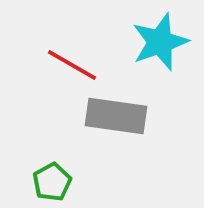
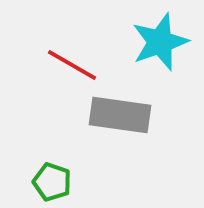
gray rectangle: moved 4 px right, 1 px up
green pentagon: rotated 24 degrees counterclockwise
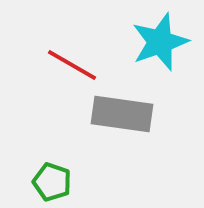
gray rectangle: moved 2 px right, 1 px up
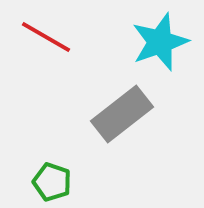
red line: moved 26 px left, 28 px up
gray rectangle: rotated 46 degrees counterclockwise
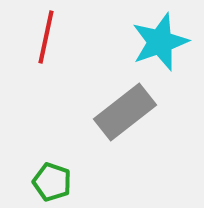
red line: rotated 72 degrees clockwise
gray rectangle: moved 3 px right, 2 px up
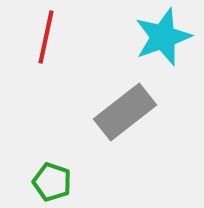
cyan star: moved 3 px right, 5 px up
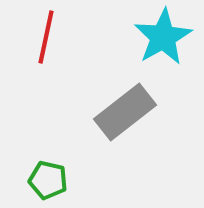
cyan star: rotated 10 degrees counterclockwise
green pentagon: moved 4 px left, 2 px up; rotated 6 degrees counterclockwise
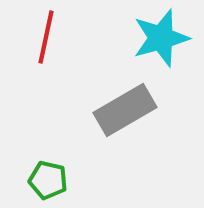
cyan star: moved 2 px left, 1 px down; rotated 14 degrees clockwise
gray rectangle: moved 2 px up; rotated 8 degrees clockwise
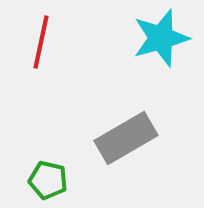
red line: moved 5 px left, 5 px down
gray rectangle: moved 1 px right, 28 px down
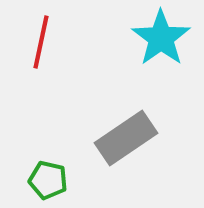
cyan star: rotated 20 degrees counterclockwise
gray rectangle: rotated 4 degrees counterclockwise
